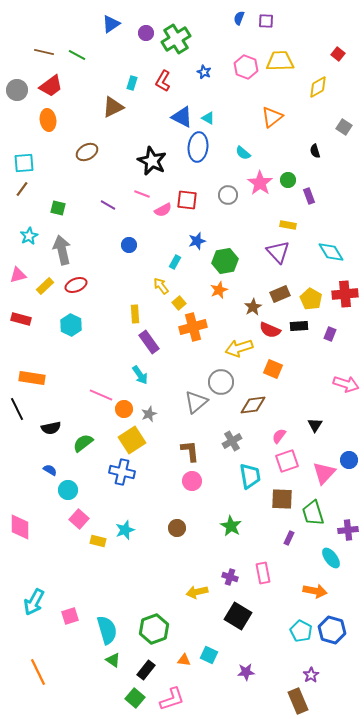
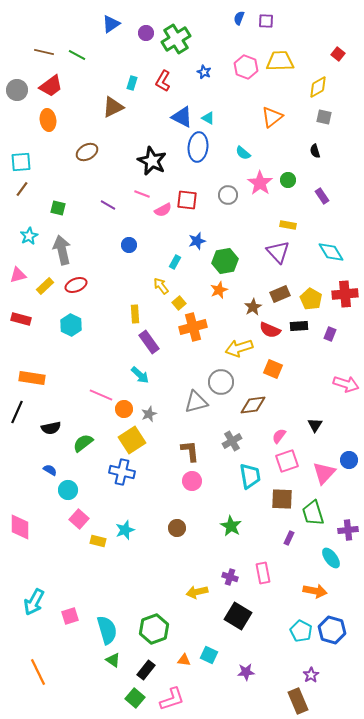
gray square at (344, 127): moved 20 px left, 10 px up; rotated 21 degrees counterclockwise
cyan square at (24, 163): moved 3 px left, 1 px up
purple rectangle at (309, 196): moved 13 px right; rotated 14 degrees counterclockwise
cyan arrow at (140, 375): rotated 12 degrees counterclockwise
gray triangle at (196, 402): rotated 25 degrees clockwise
black line at (17, 409): moved 3 px down; rotated 50 degrees clockwise
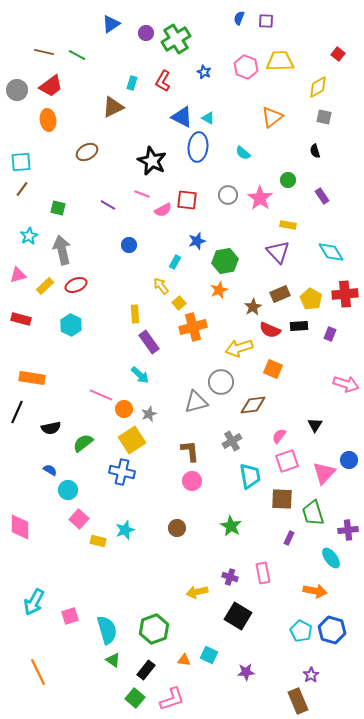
pink star at (260, 183): moved 15 px down
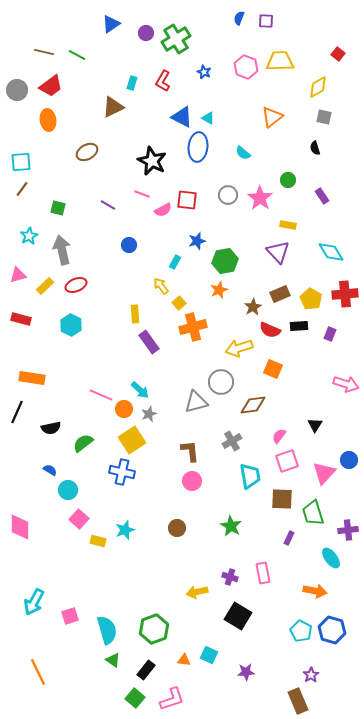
black semicircle at (315, 151): moved 3 px up
cyan arrow at (140, 375): moved 15 px down
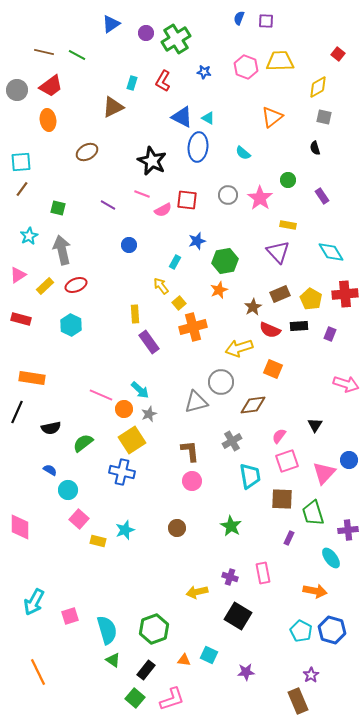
blue star at (204, 72): rotated 16 degrees counterclockwise
pink triangle at (18, 275): rotated 18 degrees counterclockwise
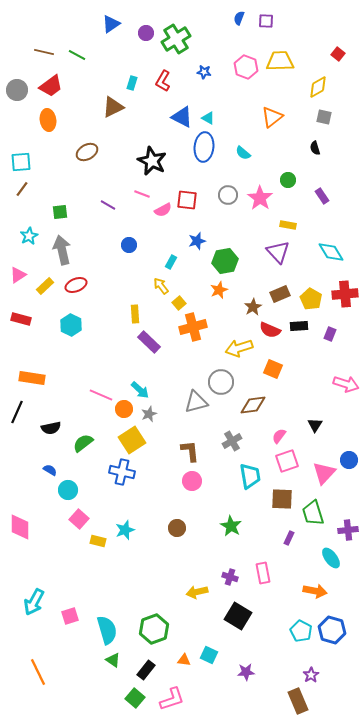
blue ellipse at (198, 147): moved 6 px right
green square at (58, 208): moved 2 px right, 4 px down; rotated 21 degrees counterclockwise
cyan rectangle at (175, 262): moved 4 px left
purple rectangle at (149, 342): rotated 10 degrees counterclockwise
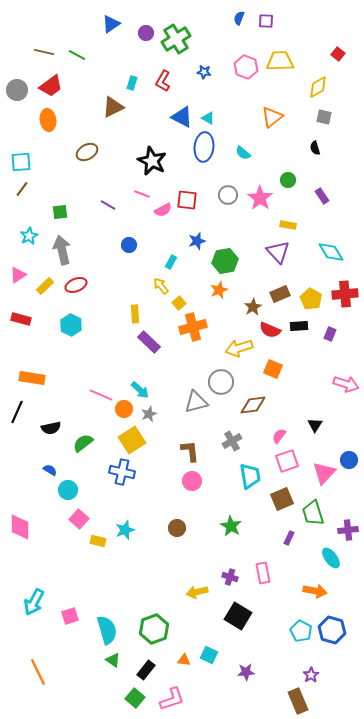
brown square at (282, 499): rotated 25 degrees counterclockwise
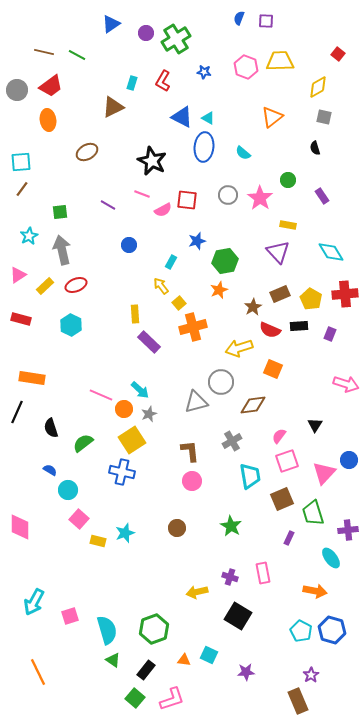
black semicircle at (51, 428): rotated 84 degrees clockwise
cyan star at (125, 530): moved 3 px down
